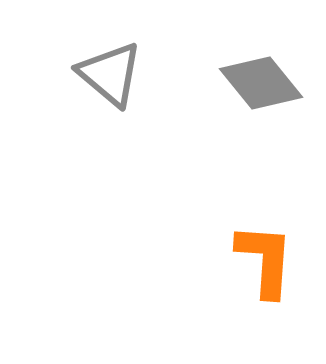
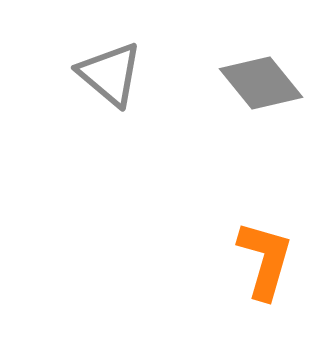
orange L-shape: rotated 12 degrees clockwise
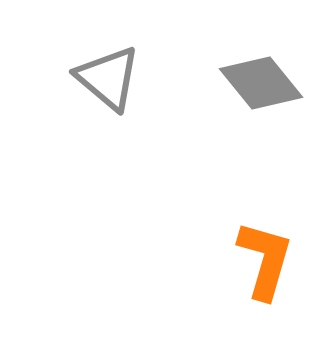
gray triangle: moved 2 px left, 4 px down
